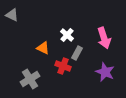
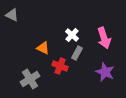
white cross: moved 5 px right
red cross: moved 3 px left
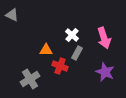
orange triangle: moved 3 px right, 2 px down; rotated 24 degrees counterclockwise
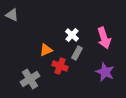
orange triangle: rotated 24 degrees counterclockwise
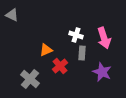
white cross: moved 4 px right; rotated 24 degrees counterclockwise
gray rectangle: moved 5 px right; rotated 24 degrees counterclockwise
red cross: rotated 28 degrees clockwise
purple star: moved 3 px left
gray cross: rotated 18 degrees counterclockwise
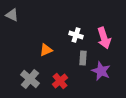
gray rectangle: moved 1 px right, 5 px down
red cross: moved 15 px down
purple star: moved 1 px left, 1 px up
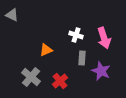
gray rectangle: moved 1 px left
gray cross: moved 1 px right, 2 px up
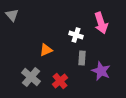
gray triangle: rotated 24 degrees clockwise
pink arrow: moved 3 px left, 15 px up
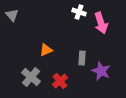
white cross: moved 3 px right, 23 px up
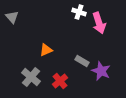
gray triangle: moved 2 px down
pink arrow: moved 2 px left
gray rectangle: moved 3 px down; rotated 64 degrees counterclockwise
